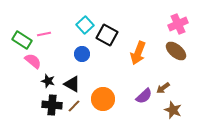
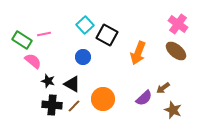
pink cross: rotated 30 degrees counterclockwise
blue circle: moved 1 px right, 3 px down
purple semicircle: moved 2 px down
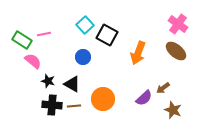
brown line: rotated 40 degrees clockwise
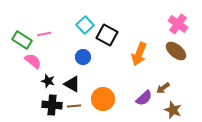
orange arrow: moved 1 px right, 1 px down
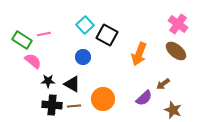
black star: rotated 16 degrees counterclockwise
brown arrow: moved 4 px up
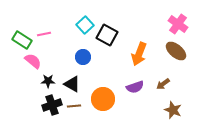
purple semicircle: moved 9 px left, 11 px up; rotated 24 degrees clockwise
black cross: rotated 24 degrees counterclockwise
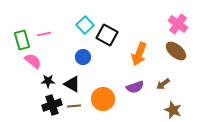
green rectangle: rotated 42 degrees clockwise
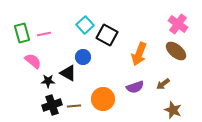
green rectangle: moved 7 px up
black triangle: moved 4 px left, 11 px up
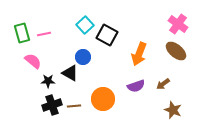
black triangle: moved 2 px right
purple semicircle: moved 1 px right, 1 px up
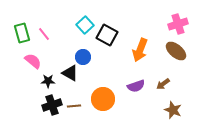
pink cross: rotated 36 degrees clockwise
pink line: rotated 64 degrees clockwise
orange arrow: moved 1 px right, 4 px up
